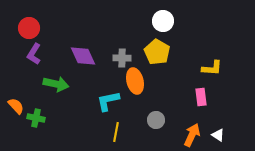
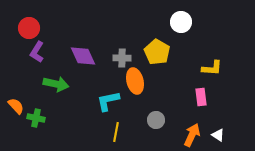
white circle: moved 18 px right, 1 px down
purple L-shape: moved 3 px right, 2 px up
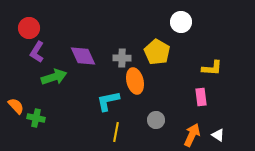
green arrow: moved 2 px left, 7 px up; rotated 30 degrees counterclockwise
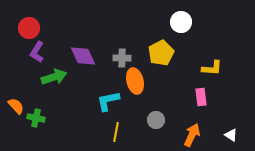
yellow pentagon: moved 4 px right, 1 px down; rotated 15 degrees clockwise
white triangle: moved 13 px right
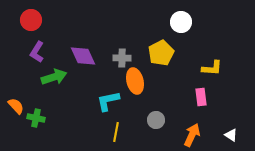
red circle: moved 2 px right, 8 px up
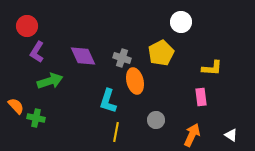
red circle: moved 4 px left, 6 px down
gray cross: rotated 18 degrees clockwise
green arrow: moved 4 px left, 4 px down
cyan L-shape: rotated 60 degrees counterclockwise
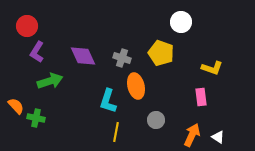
yellow pentagon: rotated 25 degrees counterclockwise
yellow L-shape: rotated 15 degrees clockwise
orange ellipse: moved 1 px right, 5 px down
white triangle: moved 13 px left, 2 px down
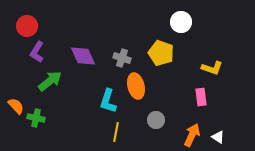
green arrow: rotated 20 degrees counterclockwise
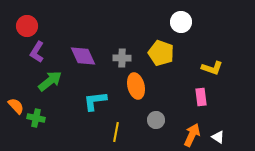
gray cross: rotated 18 degrees counterclockwise
cyan L-shape: moved 13 px left; rotated 65 degrees clockwise
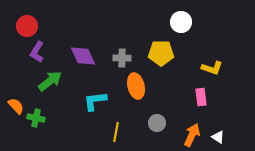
yellow pentagon: rotated 20 degrees counterclockwise
gray circle: moved 1 px right, 3 px down
